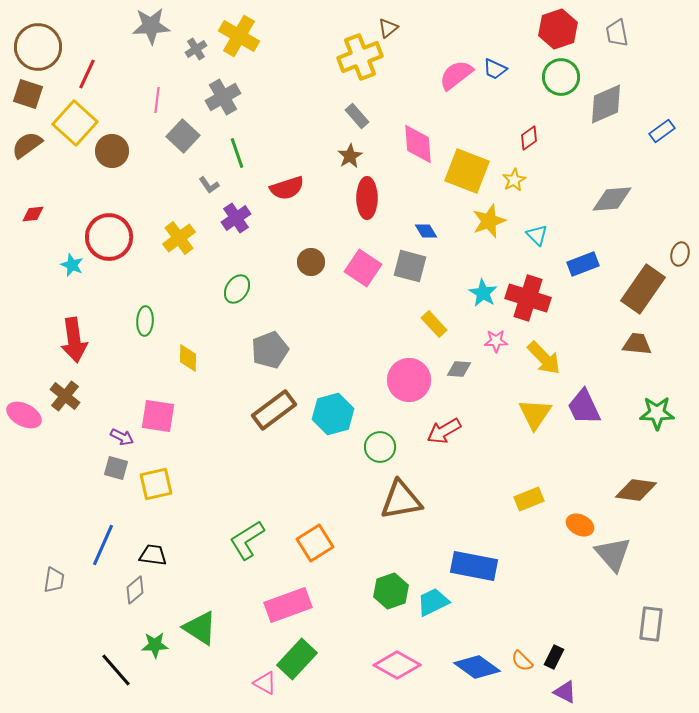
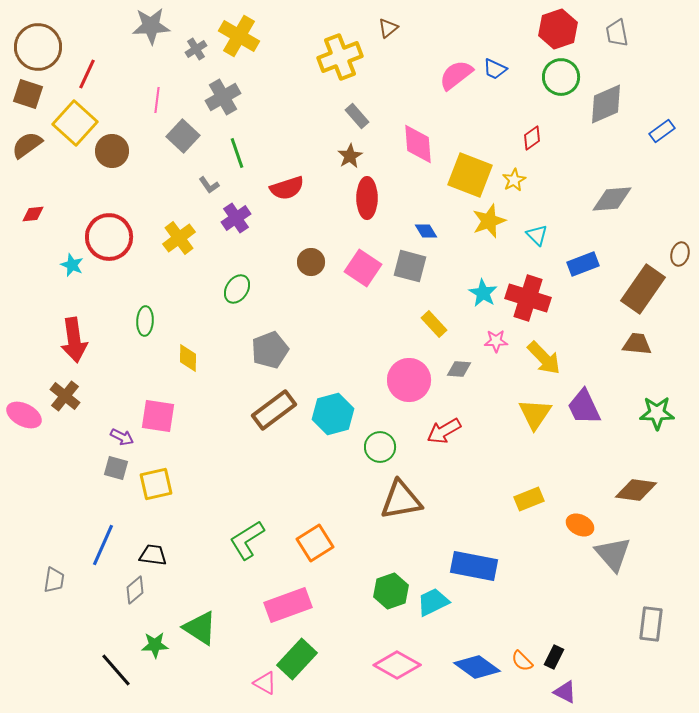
yellow cross at (360, 57): moved 20 px left
red diamond at (529, 138): moved 3 px right
yellow square at (467, 171): moved 3 px right, 4 px down
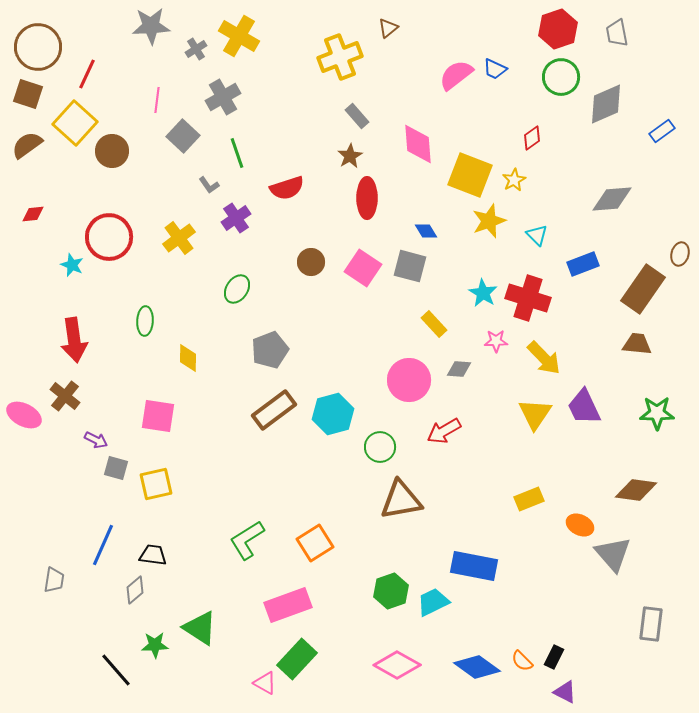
purple arrow at (122, 437): moved 26 px left, 3 px down
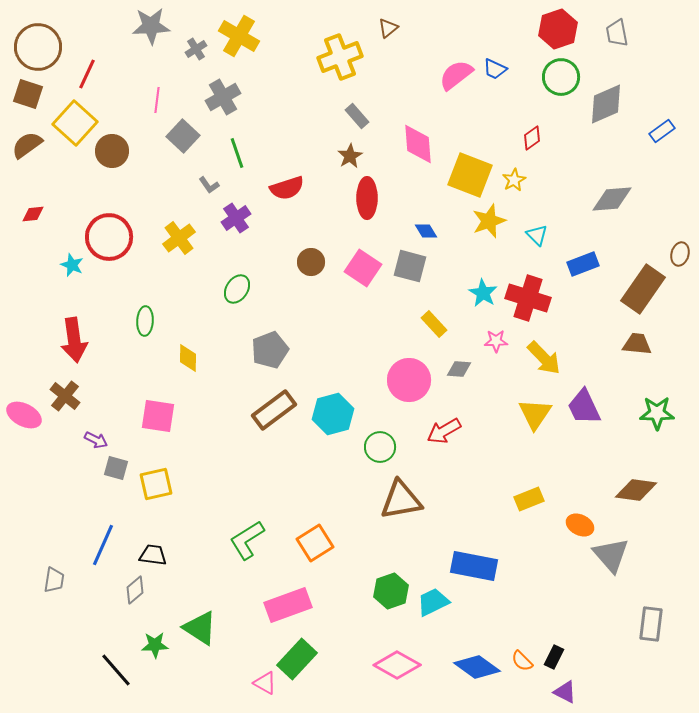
gray triangle at (613, 554): moved 2 px left, 1 px down
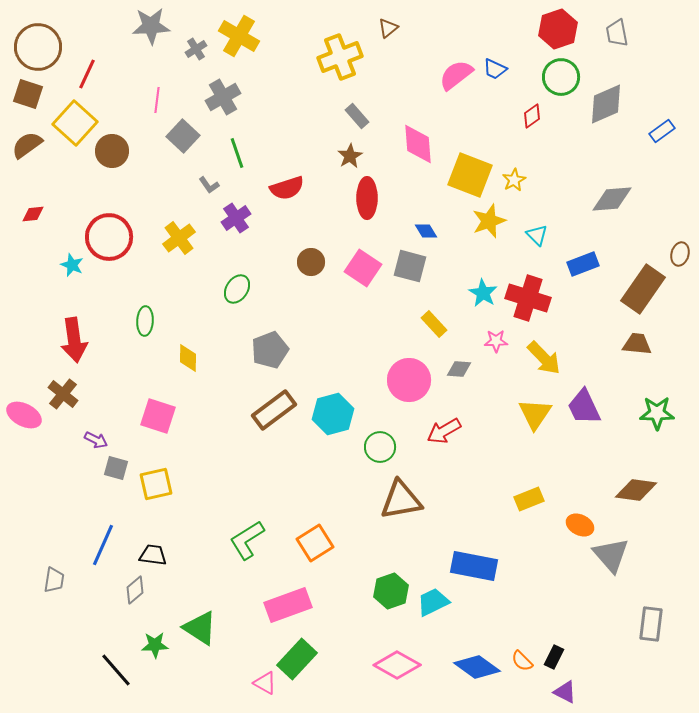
red diamond at (532, 138): moved 22 px up
brown cross at (65, 396): moved 2 px left, 2 px up
pink square at (158, 416): rotated 9 degrees clockwise
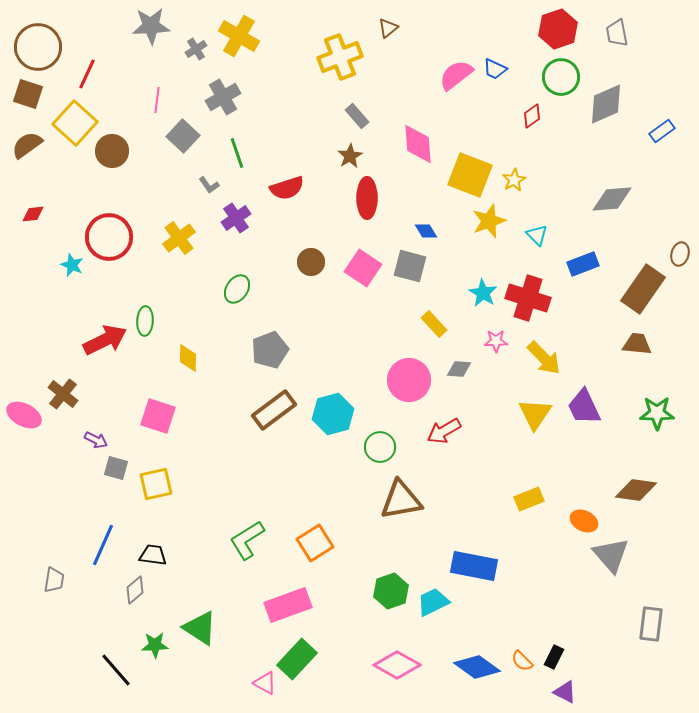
red arrow at (74, 340): moved 31 px right; rotated 108 degrees counterclockwise
orange ellipse at (580, 525): moved 4 px right, 4 px up
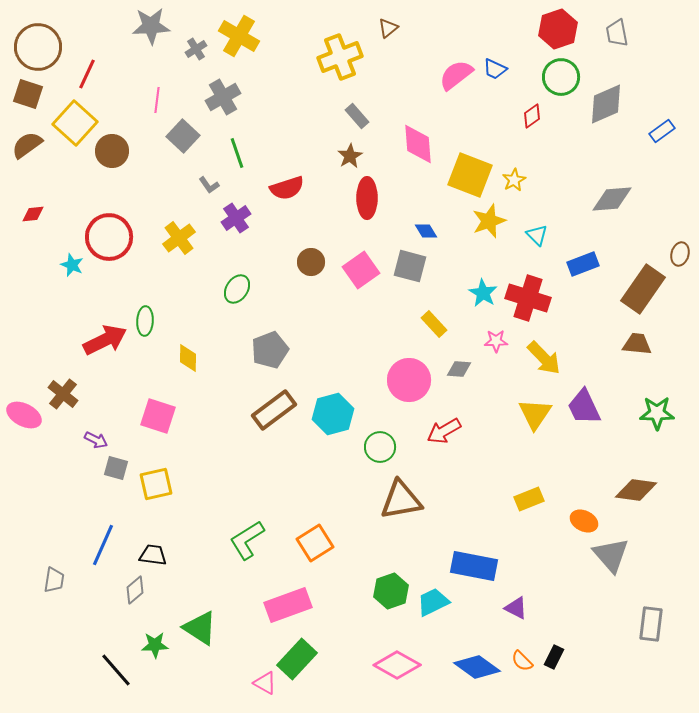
pink square at (363, 268): moved 2 px left, 2 px down; rotated 21 degrees clockwise
purple triangle at (565, 692): moved 49 px left, 84 px up
